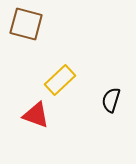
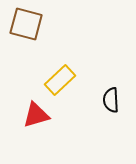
black semicircle: rotated 20 degrees counterclockwise
red triangle: rotated 36 degrees counterclockwise
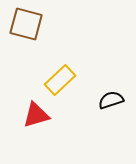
black semicircle: rotated 75 degrees clockwise
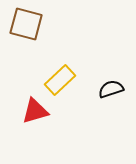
black semicircle: moved 11 px up
red triangle: moved 1 px left, 4 px up
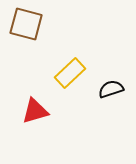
yellow rectangle: moved 10 px right, 7 px up
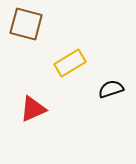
yellow rectangle: moved 10 px up; rotated 12 degrees clockwise
red triangle: moved 2 px left, 2 px up; rotated 8 degrees counterclockwise
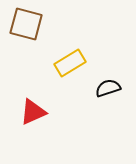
black semicircle: moved 3 px left, 1 px up
red triangle: moved 3 px down
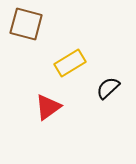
black semicircle: rotated 25 degrees counterclockwise
red triangle: moved 15 px right, 5 px up; rotated 12 degrees counterclockwise
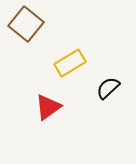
brown square: rotated 24 degrees clockwise
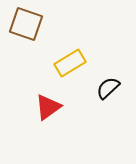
brown square: rotated 20 degrees counterclockwise
